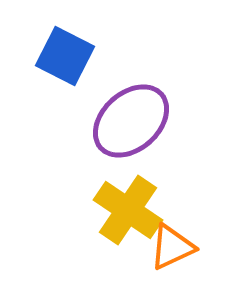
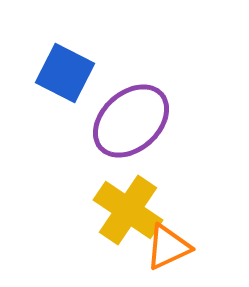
blue square: moved 17 px down
orange triangle: moved 4 px left
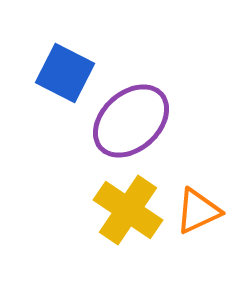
orange triangle: moved 30 px right, 36 px up
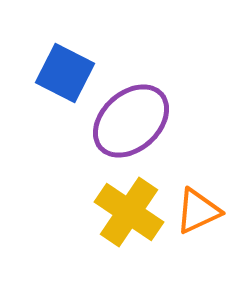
yellow cross: moved 1 px right, 2 px down
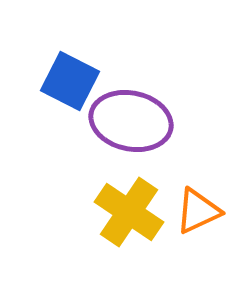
blue square: moved 5 px right, 8 px down
purple ellipse: rotated 54 degrees clockwise
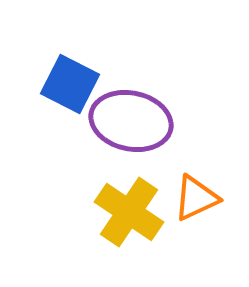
blue square: moved 3 px down
orange triangle: moved 2 px left, 13 px up
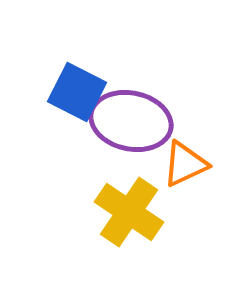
blue square: moved 7 px right, 8 px down
orange triangle: moved 11 px left, 34 px up
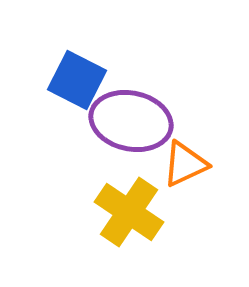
blue square: moved 12 px up
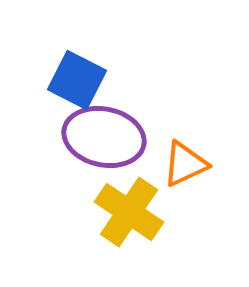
purple ellipse: moved 27 px left, 16 px down
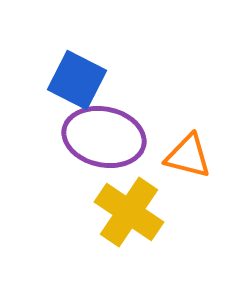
orange triangle: moved 3 px right, 8 px up; rotated 39 degrees clockwise
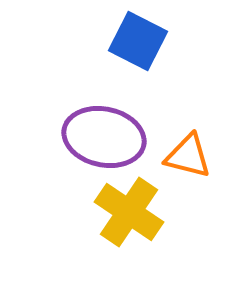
blue square: moved 61 px right, 39 px up
